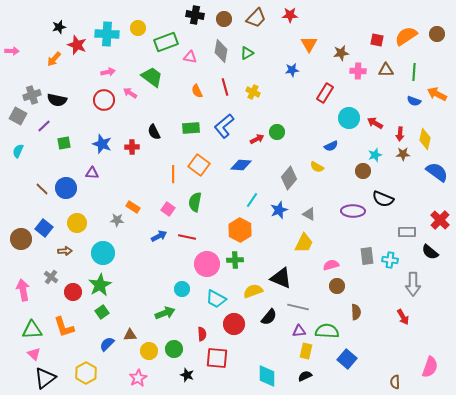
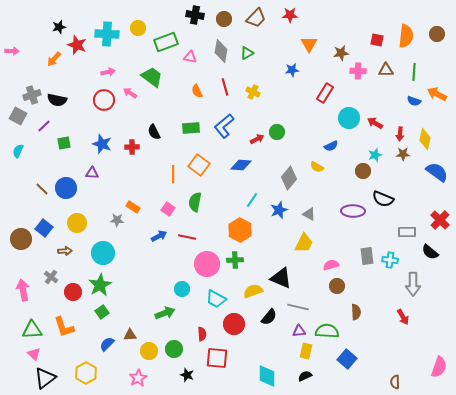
orange semicircle at (406, 36): rotated 130 degrees clockwise
pink semicircle at (430, 367): moved 9 px right
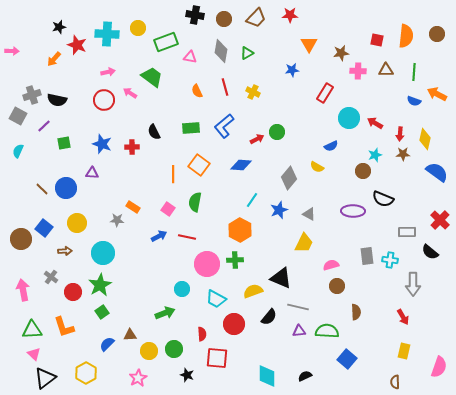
yellow rectangle at (306, 351): moved 98 px right
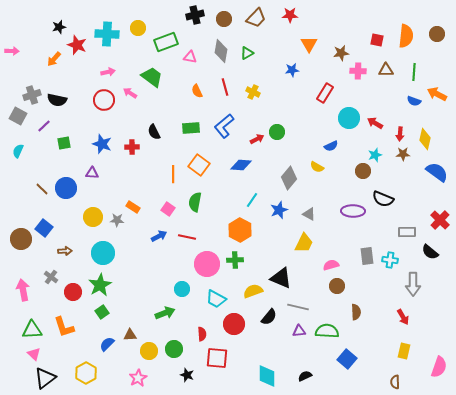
black cross at (195, 15): rotated 24 degrees counterclockwise
yellow circle at (77, 223): moved 16 px right, 6 px up
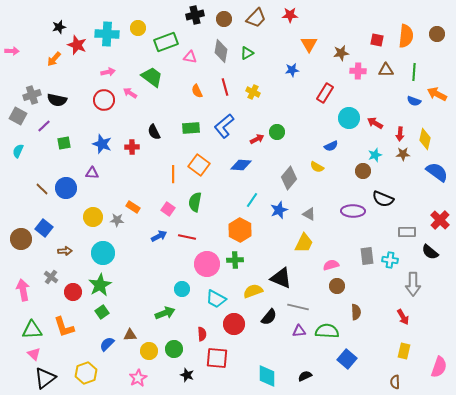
yellow hexagon at (86, 373): rotated 10 degrees clockwise
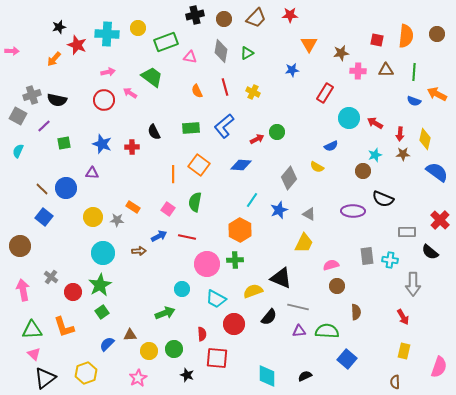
blue square at (44, 228): moved 11 px up
brown circle at (21, 239): moved 1 px left, 7 px down
brown arrow at (65, 251): moved 74 px right
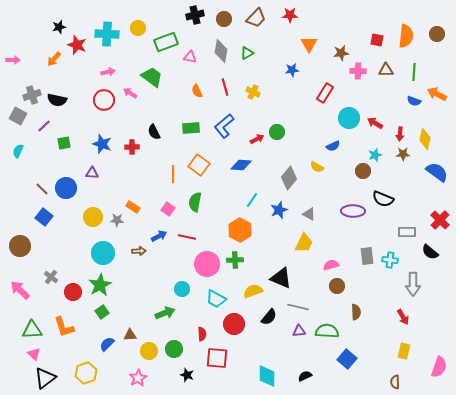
pink arrow at (12, 51): moved 1 px right, 9 px down
blue semicircle at (331, 146): moved 2 px right
pink arrow at (23, 290): moved 3 px left; rotated 35 degrees counterclockwise
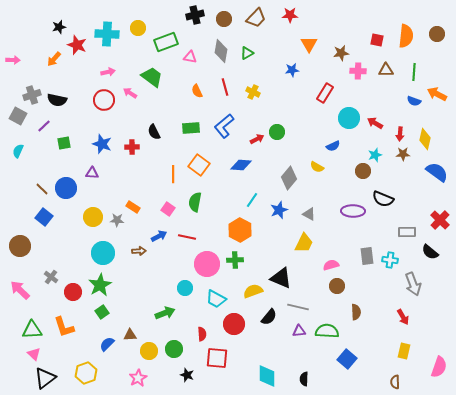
gray arrow at (413, 284): rotated 20 degrees counterclockwise
cyan circle at (182, 289): moved 3 px right, 1 px up
black semicircle at (305, 376): moved 1 px left, 3 px down; rotated 64 degrees counterclockwise
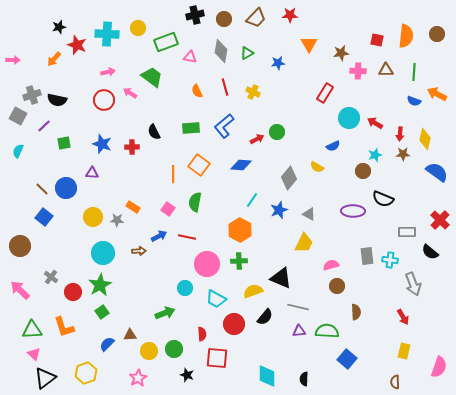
blue star at (292, 70): moved 14 px left, 7 px up
green cross at (235, 260): moved 4 px right, 1 px down
black semicircle at (269, 317): moved 4 px left
